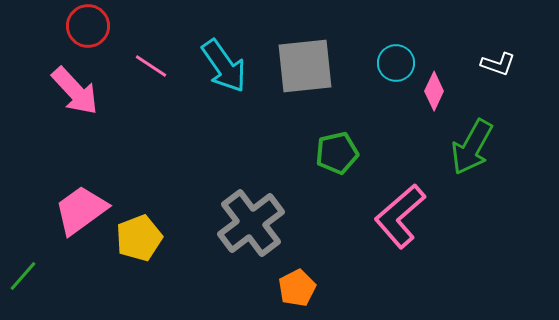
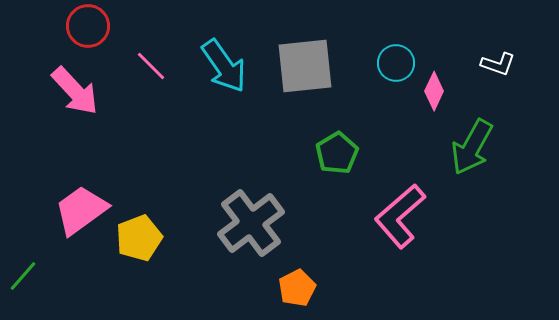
pink line: rotated 12 degrees clockwise
green pentagon: rotated 18 degrees counterclockwise
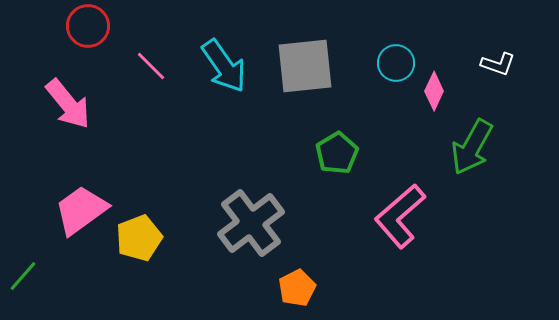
pink arrow: moved 7 px left, 13 px down; rotated 4 degrees clockwise
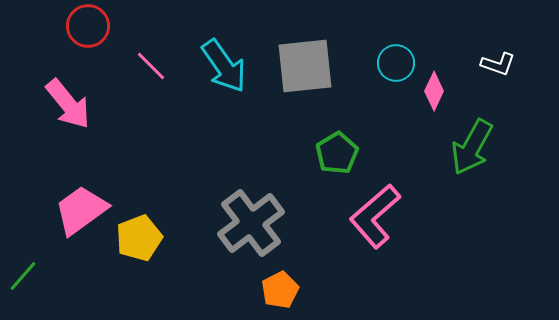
pink L-shape: moved 25 px left
orange pentagon: moved 17 px left, 2 px down
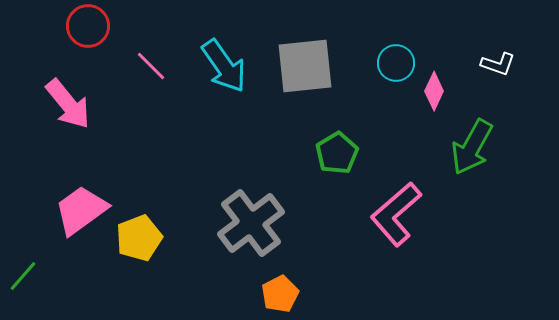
pink L-shape: moved 21 px right, 2 px up
orange pentagon: moved 4 px down
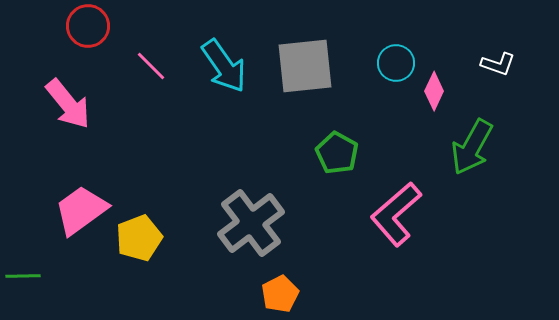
green pentagon: rotated 12 degrees counterclockwise
green line: rotated 48 degrees clockwise
